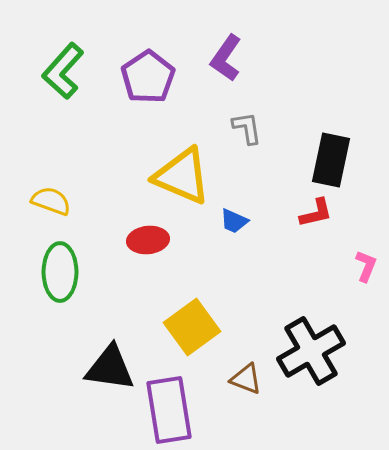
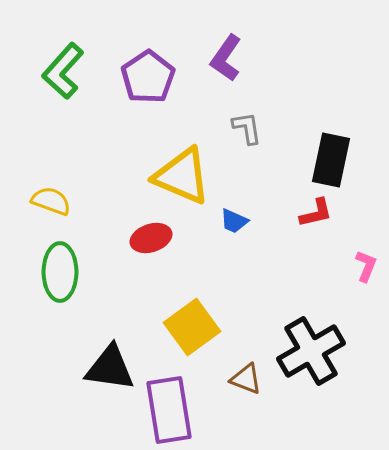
red ellipse: moved 3 px right, 2 px up; rotated 12 degrees counterclockwise
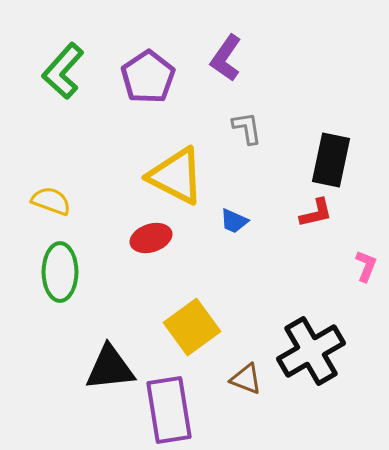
yellow triangle: moved 6 px left; rotated 4 degrees clockwise
black triangle: rotated 14 degrees counterclockwise
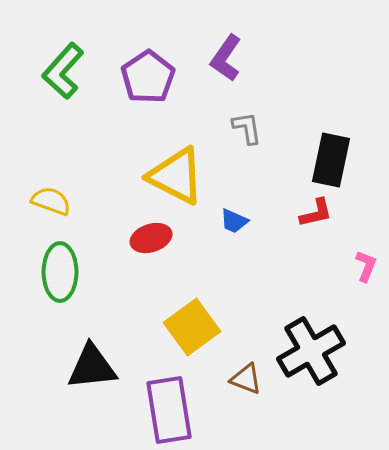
black triangle: moved 18 px left, 1 px up
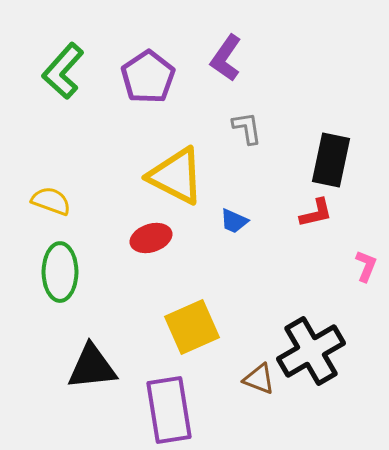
yellow square: rotated 12 degrees clockwise
brown triangle: moved 13 px right
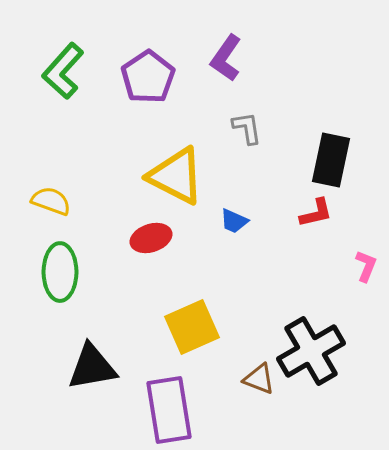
black triangle: rotated 4 degrees counterclockwise
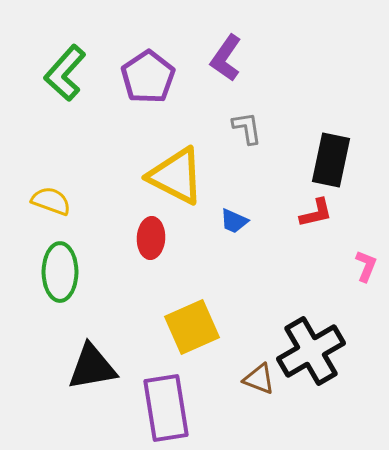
green L-shape: moved 2 px right, 2 px down
red ellipse: rotated 69 degrees counterclockwise
purple rectangle: moved 3 px left, 2 px up
